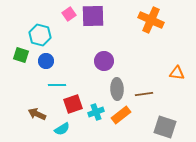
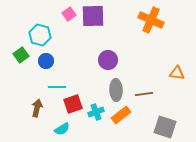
green square: rotated 35 degrees clockwise
purple circle: moved 4 px right, 1 px up
cyan line: moved 2 px down
gray ellipse: moved 1 px left, 1 px down
brown arrow: moved 6 px up; rotated 78 degrees clockwise
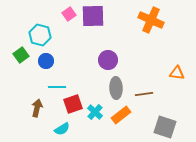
gray ellipse: moved 2 px up
cyan cross: moved 1 px left; rotated 28 degrees counterclockwise
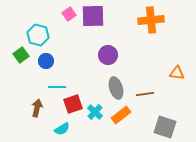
orange cross: rotated 30 degrees counterclockwise
cyan hexagon: moved 2 px left
purple circle: moved 5 px up
gray ellipse: rotated 15 degrees counterclockwise
brown line: moved 1 px right
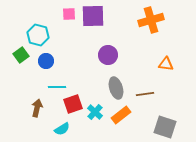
pink square: rotated 32 degrees clockwise
orange cross: rotated 10 degrees counterclockwise
orange triangle: moved 11 px left, 9 px up
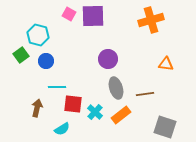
pink square: rotated 32 degrees clockwise
purple circle: moved 4 px down
red square: rotated 24 degrees clockwise
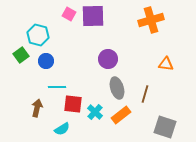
gray ellipse: moved 1 px right
brown line: rotated 66 degrees counterclockwise
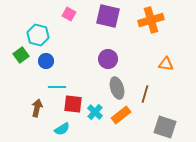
purple square: moved 15 px right; rotated 15 degrees clockwise
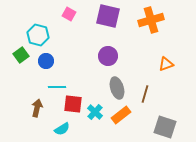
purple circle: moved 3 px up
orange triangle: rotated 28 degrees counterclockwise
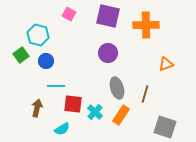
orange cross: moved 5 px left, 5 px down; rotated 15 degrees clockwise
purple circle: moved 3 px up
cyan line: moved 1 px left, 1 px up
orange rectangle: rotated 18 degrees counterclockwise
